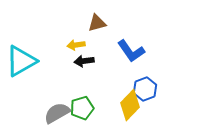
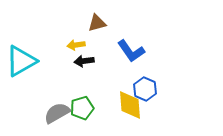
blue hexagon: rotated 15 degrees counterclockwise
yellow diamond: rotated 48 degrees counterclockwise
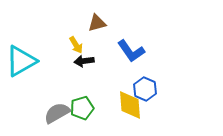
yellow arrow: rotated 114 degrees counterclockwise
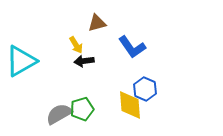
blue L-shape: moved 1 px right, 4 px up
green pentagon: moved 1 px down
gray semicircle: moved 2 px right, 1 px down
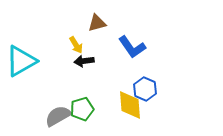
gray semicircle: moved 1 px left, 2 px down
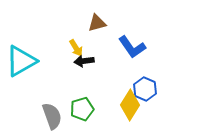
yellow arrow: moved 3 px down
yellow diamond: rotated 36 degrees clockwise
gray semicircle: moved 6 px left; rotated 100 degrees clockwise
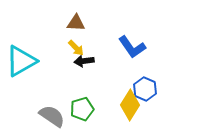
brown triangle: moved 21 px left; rotated 18 degrees clockwise
yellow arrow: rotated 12 degrees counterclockwise
gray semicircle: rotated 36 degrees counterclockwise
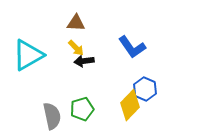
cyan triangle: moved 7 px right, 6 px up
yellow diamond: rotated 12 degrees clockwise
gray semicircle: rotated 44 degrees clockwise
